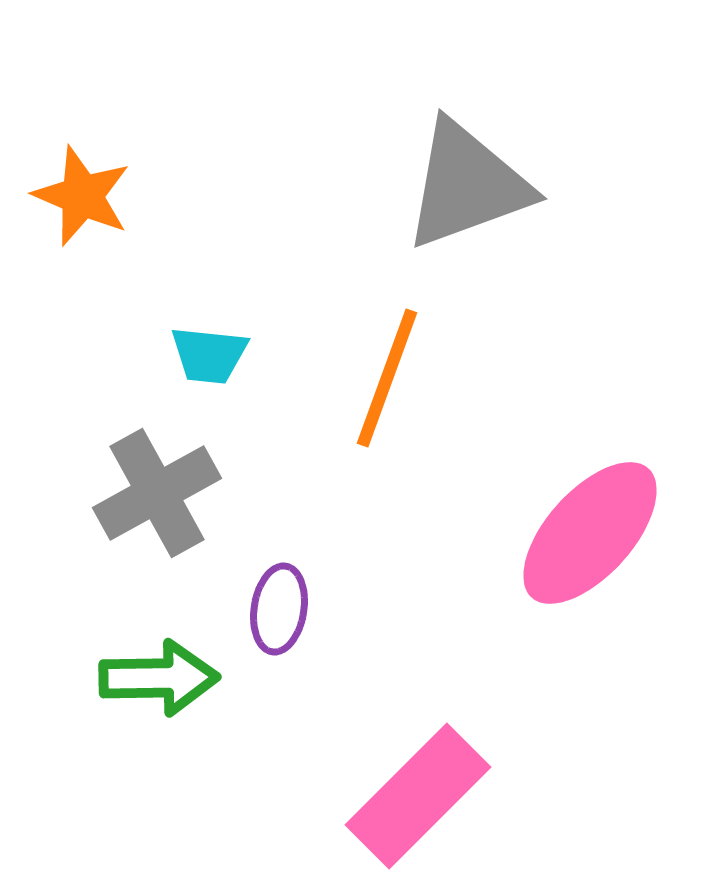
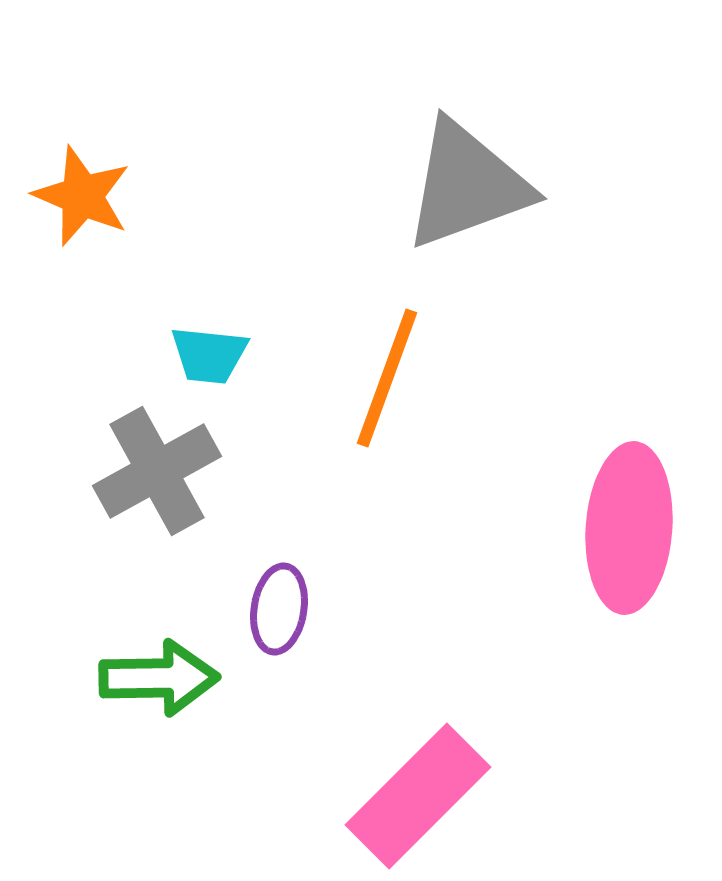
gray cross: moved 22 px up
pink ellipse: moved 39 px right, 5 px up; rotated 38 degrees counterclockwise
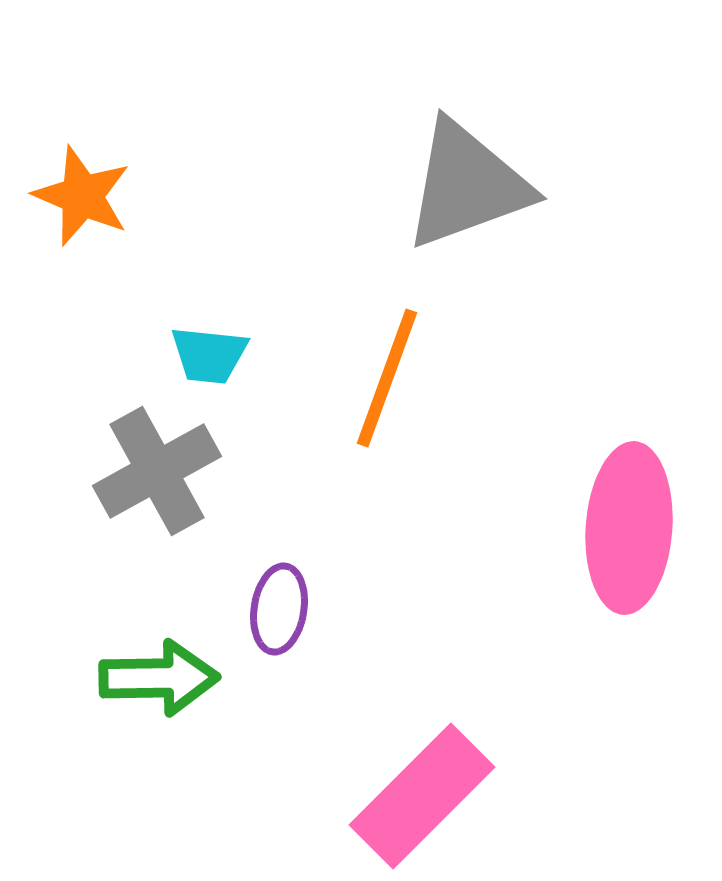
pink rectangle: moved 4 px right
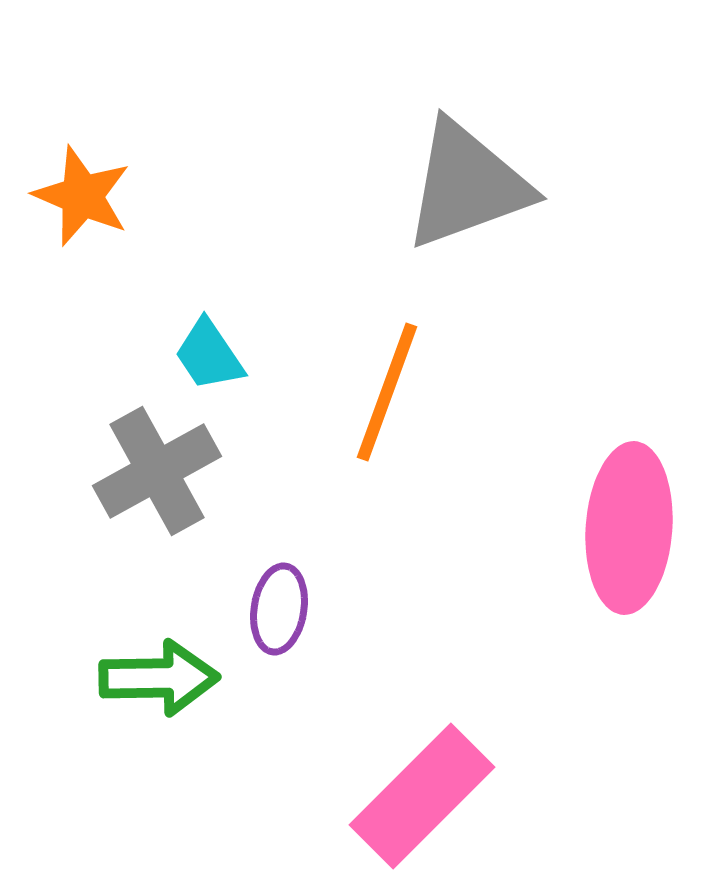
cyan trapezoid: rotated 50 degrees clockwise
orange line: moved 14 px down
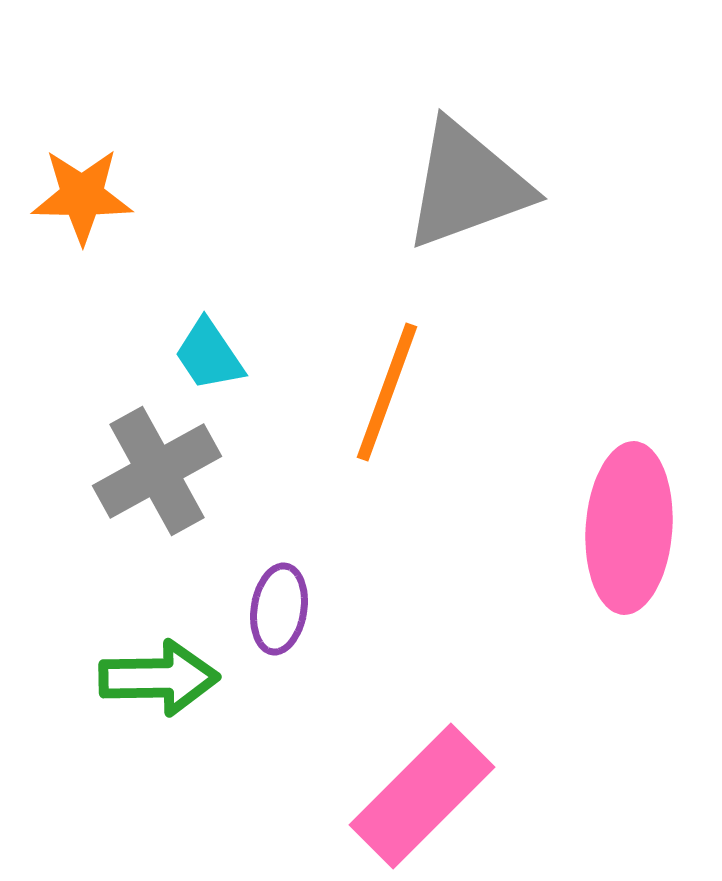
orange star: rotated 22 degrees counterclockwise
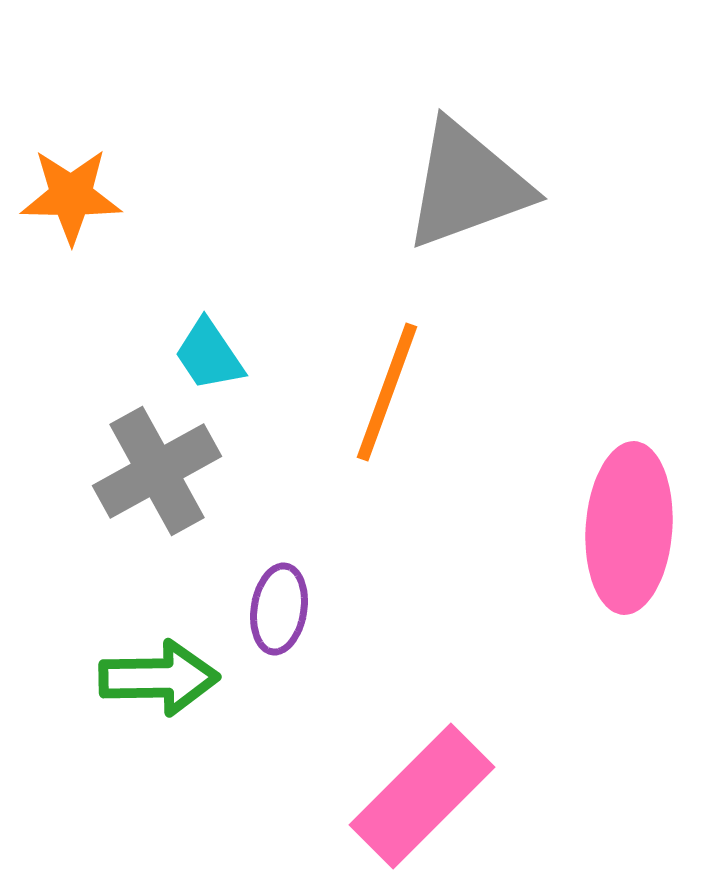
orange star: moved 11 px left
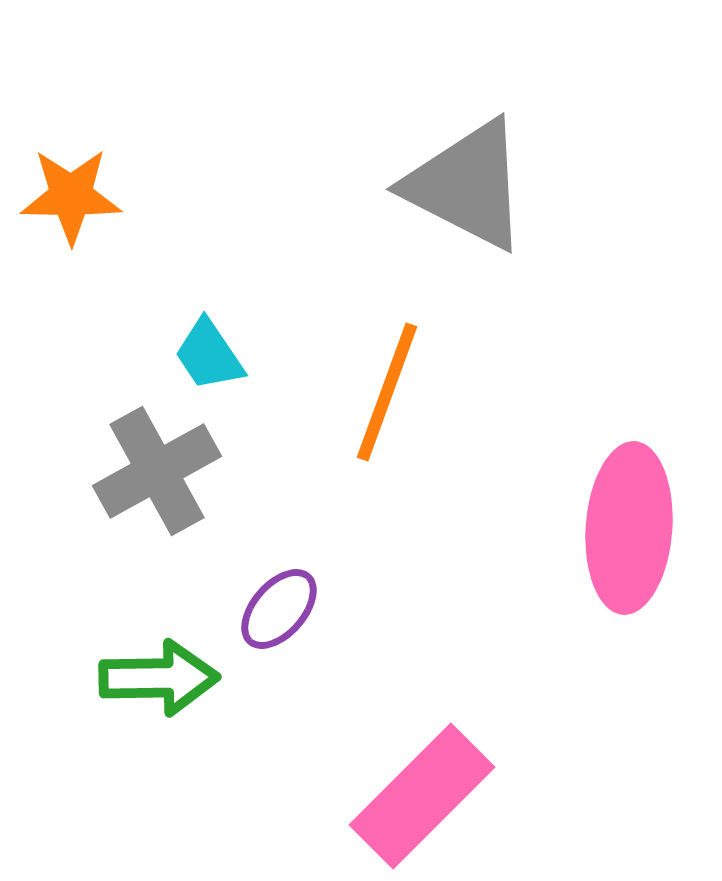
gray triangle: rotated 47 degrees clockwise
purple ellipse: rotated 32 degrees clockwise
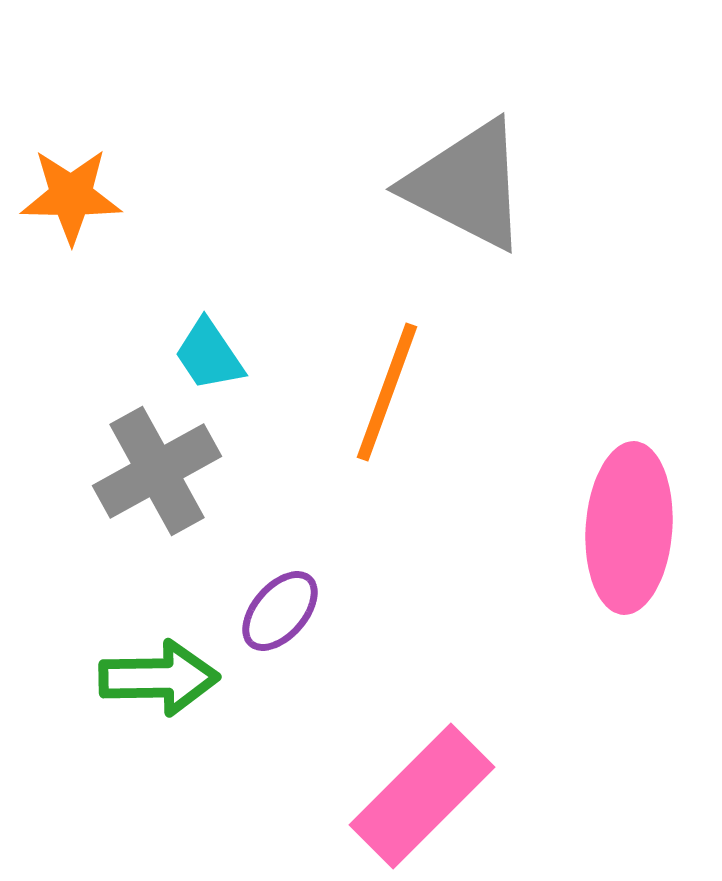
purple ellipse: moved 1 px right, 2 px down
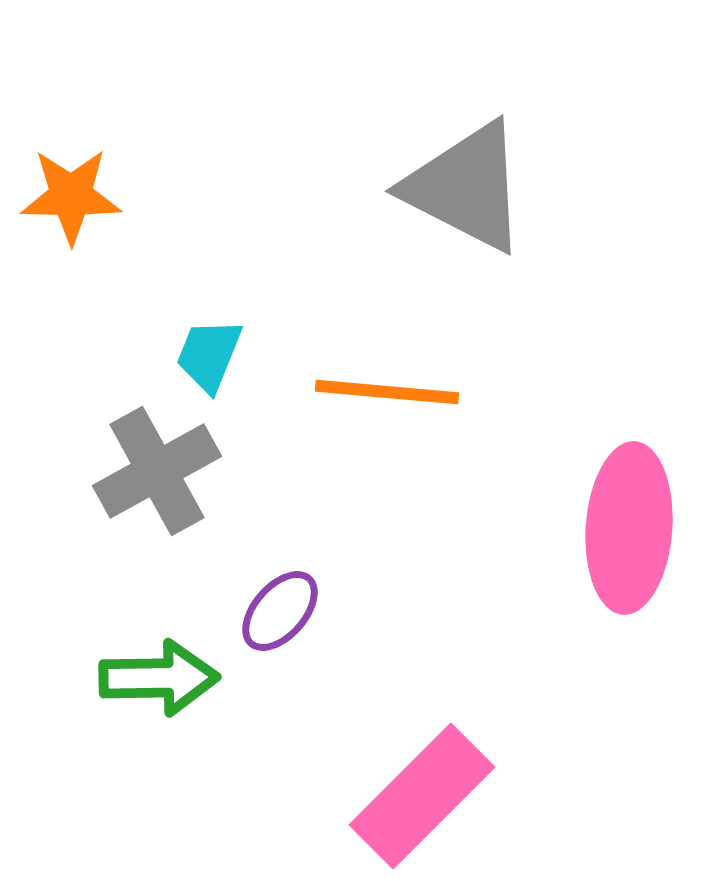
gray triangle: moved 1 px left, 2 px down
cyan trapezoid: rotated 56 degrees clockwise
orange line: rotated 75 degrees clockwise
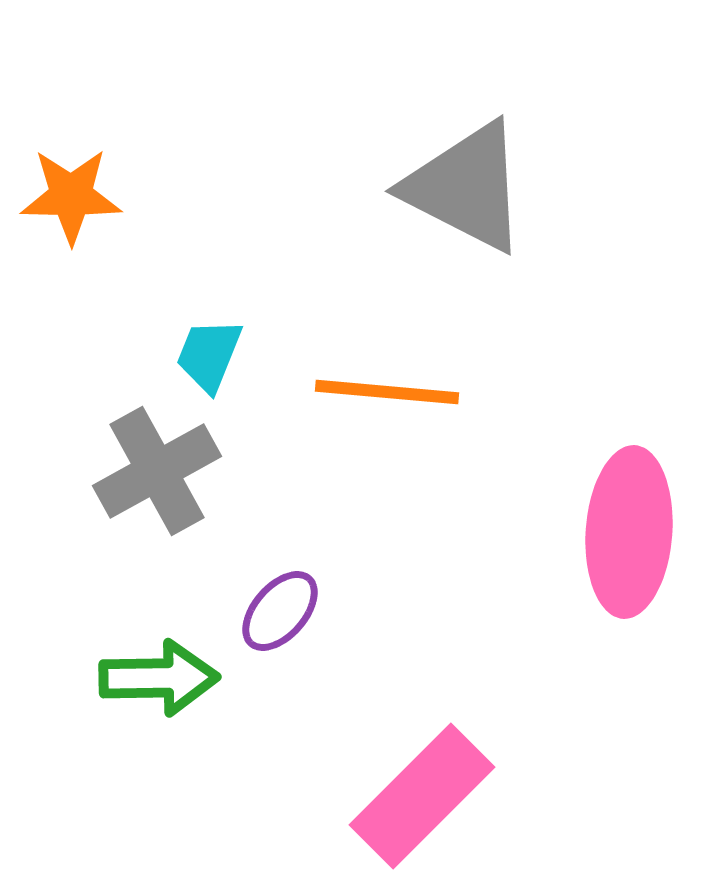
pink ellipse: moved 4 px down
